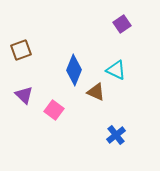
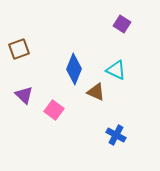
purple square: rotated 24 degrees counterclockwise
brown square: moved 2 px left, 1 px up
blue diamond: moved 1 px up
blue cross: rotated 24 degrees counterclockwise
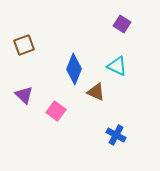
brown square: moved 5 px right, 4 px up
cyan triangle: moved 1 px right, 4 px up
pink square: moved 2 px right, 1 px down
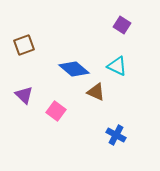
purple square: moved 1 px down
blue diamond: rotated 72 degrees counterclockwise
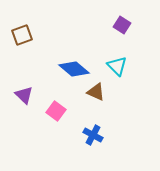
brown square: moved 2 px left, 10 px up
cyan triangle: rotated 20 degrees clockwise
blue cross: moved 23 px left
